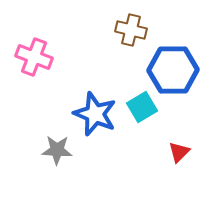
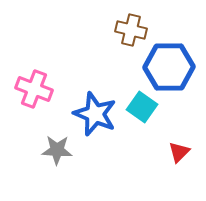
pink cross: moved 32 px down
blue hexagon: moved 4 px left, 3 px up
cyan square: rotated 24 degrees counterclockwise
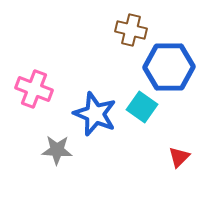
red triangle: moved 5 px down
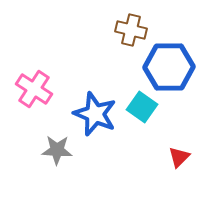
pink cross: rotated 12 degrees clockwise
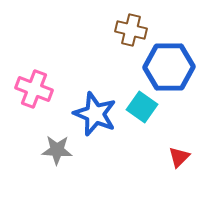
pink cross: rotated 12 degrees counterclockwise
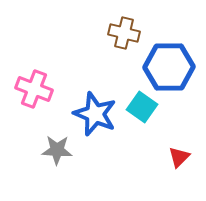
brown cross: moved 7 px left, 3 px down
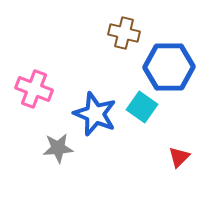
gray star: moved 1 px right, 2 px up; rotated 8 degrees counterclockwise
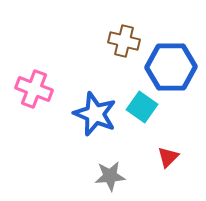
brown cross: moved 8 px down
blue hexagon: moved 2 px right
gray star: moved 52 px right, 28 px down
red triangle: moved 11 px left
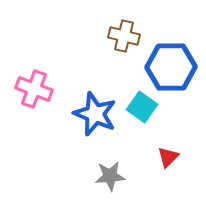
brown cross: moved 5 px up
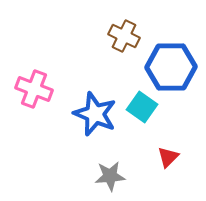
brown cross: rotated 12 degrees clockwise
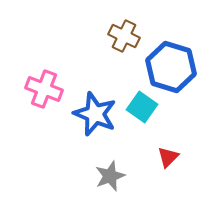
blue hexagon: rotated 18 degrees clockwise
pink cross: moved 10 px right
gray star: rotated 16 degrees counterclockwise
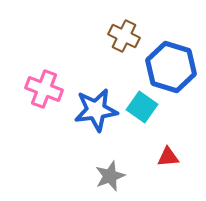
blue star: moved 1 px right, 4 px up; rotated 30 degrees counterclockwise
red triangle: rotated 40 degrees clockwise
